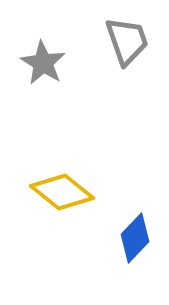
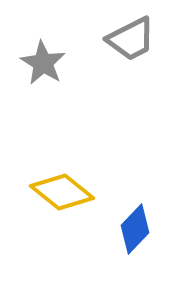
gray trapezoid: moved 4 px right, 2 px up; rotated 82 degrees clockwise
blue diamond: moved 9 px up
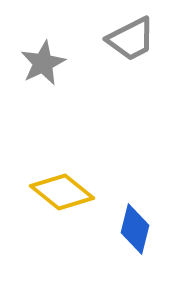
gray star: rotated 15 degrees clockwise
blue diamond: rotated 30 degrees counterclockwise
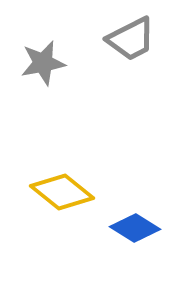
gray star: rotated 15 degrees clockwise
blue diamond: moved 1 px up; rotated 72 degrees counterclockwise
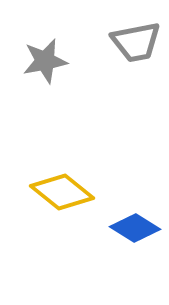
gray trapezoid: moved 5 px right, 3 px down; rotated 16 degrees clockwise
gray star: moved 2 px right, 2 px up
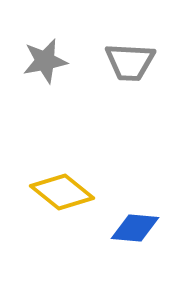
gray trapezoid: moved 6 px left, 20 px down; rotated 14 degrees clockwise
blue diamond: rotated 27 degrees counterclockwise
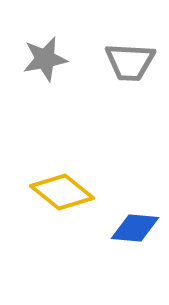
gray star: moved 2 px up
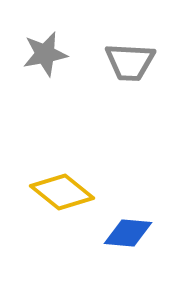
gray star: moved 5 px up
blue diamond: moved 7 px left, 5 px down
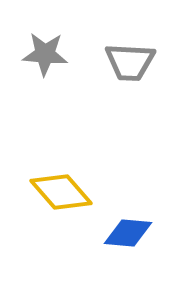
gray star: rotated 15 degrees clockwise
yellow diamond: moved 1 px left; rotated 10 degrees clockwise
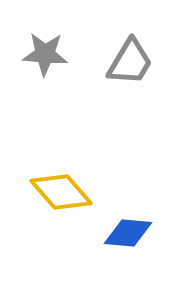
gray trapezoid: rotated 62 degrees counterclockwise
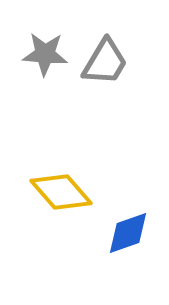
gray trapezoid: moved 25 px left
blue diamond: rotated 24 degrees counterclockwise
